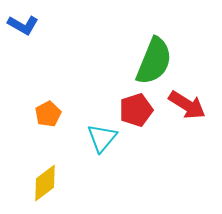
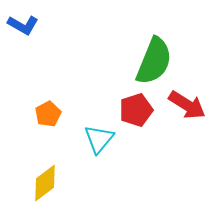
cyan triangle: moved 3 px left, 1 px down
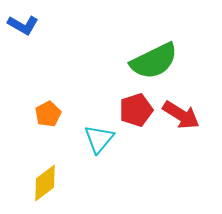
green semicircle: rotated 42 degrees clockwise
red arrow: moved 6 px left, 10 px down
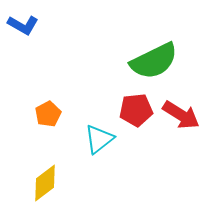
red pentagon: rotated 12 degrees clockwise
cyan triangle: rotated 12 degrees clockwise
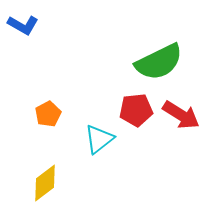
green semicircle: moved 5 px right, 1 px down
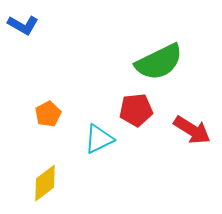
red arrow: moved 11 px right, 15 px down
cyan triangle: rotated 12 degrees clockwise
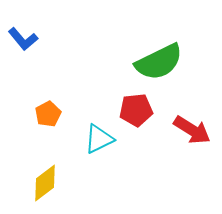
blue L-shape: moved 14 px down; rotated 20 degrees clockwise
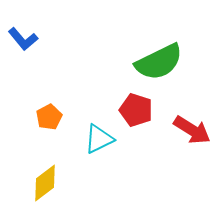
red pentagon: rotated 24 degrees clockwise
orange pentagon: moved 1 px right, 3 px down
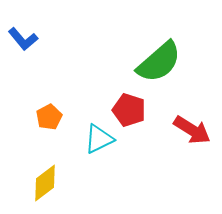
green semicircle: rotated 15 degrees counterclockwise
red pentagon: moved 7 px left
